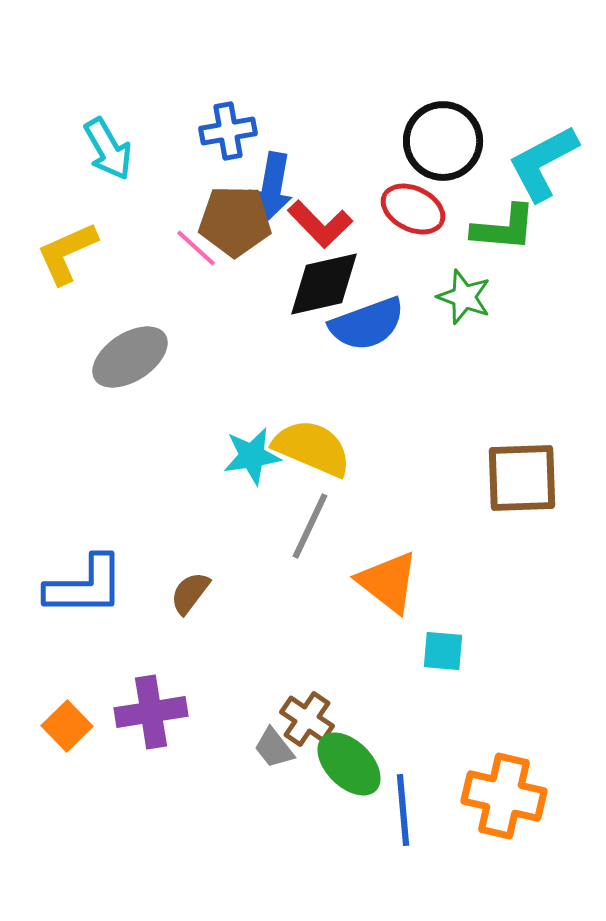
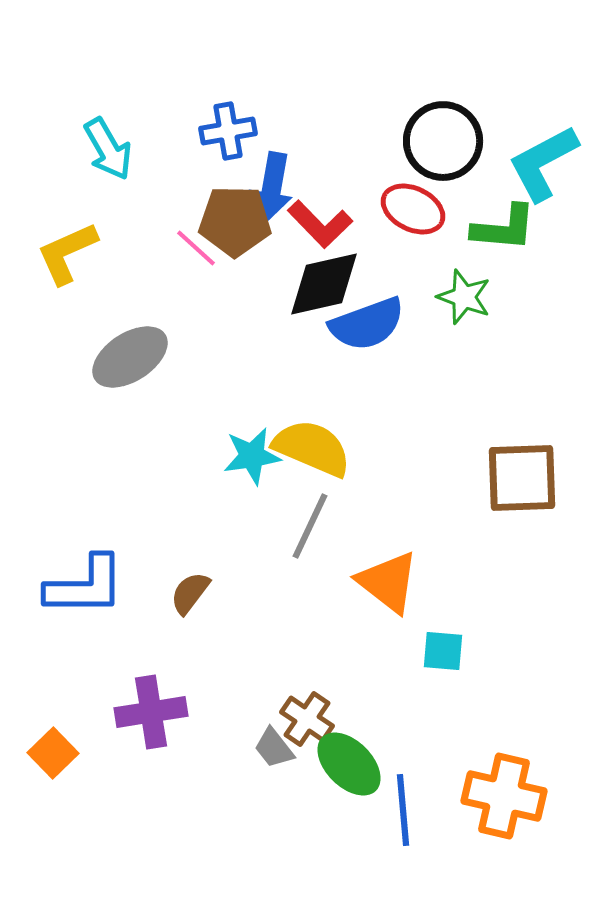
orange square: moved 14 px left, 27 px down
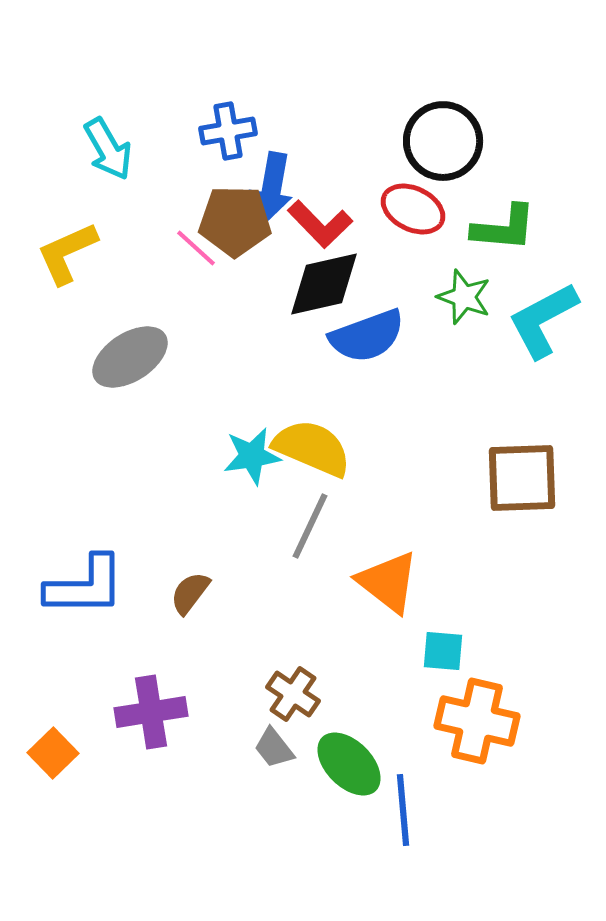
cyan L-shape: moved 157 px down
blue semicircle: moved 12 px down
brown cross: moved 14 px left, 25 px up
orange cross: moved 27 px left, 75 px up
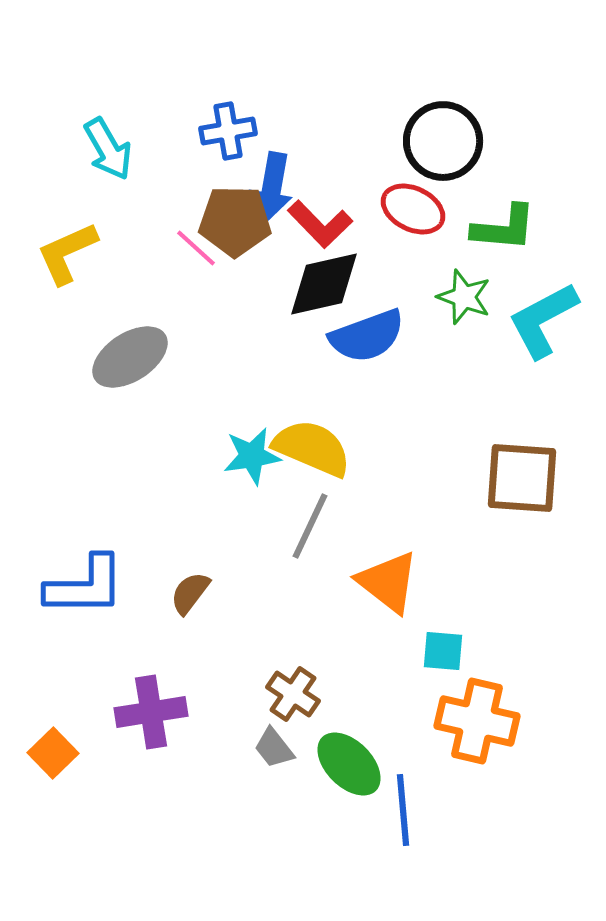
brown square: rotated 6 degrees clockwise
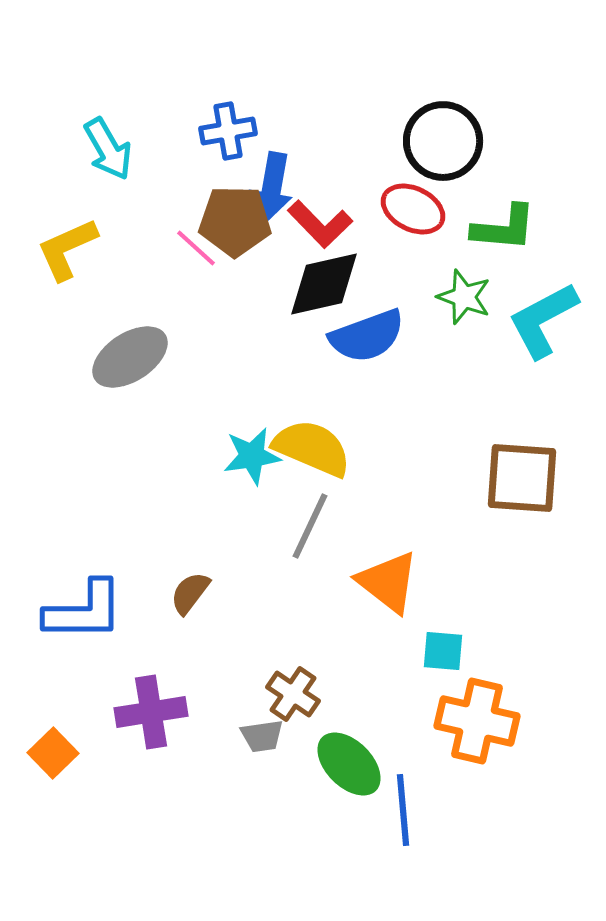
yellow L-shape: moved 4 px up
blue L-shape: moved 1 px left, 25 px down
gray trapezoid: moved 12 px left, 12 px up; rotated 60 degrees counterclockwise
